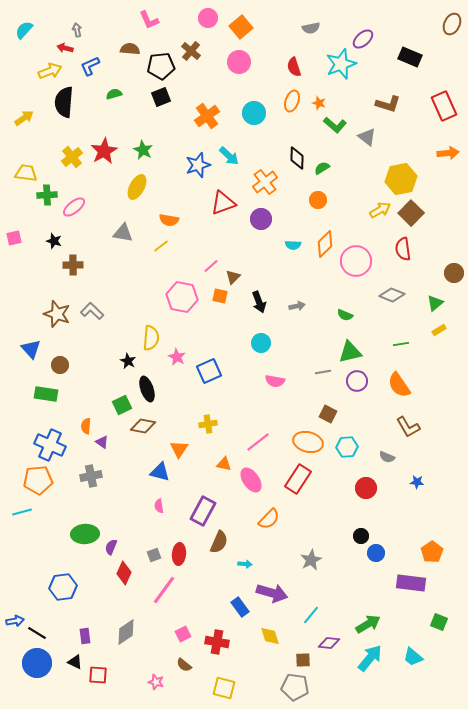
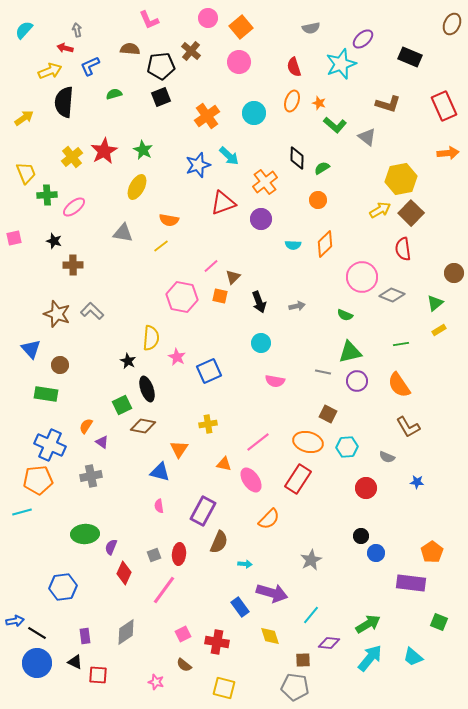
yellow trapezoid at (26, 173): rotated 60 degrees clockwise
pink circle at (356, 261): moved 6 px right, 16 px down
gray line at (323, 372): rotated 21 degrees clockwise
orange semicircle at (86, 426): rotated 28 degrees clockwise
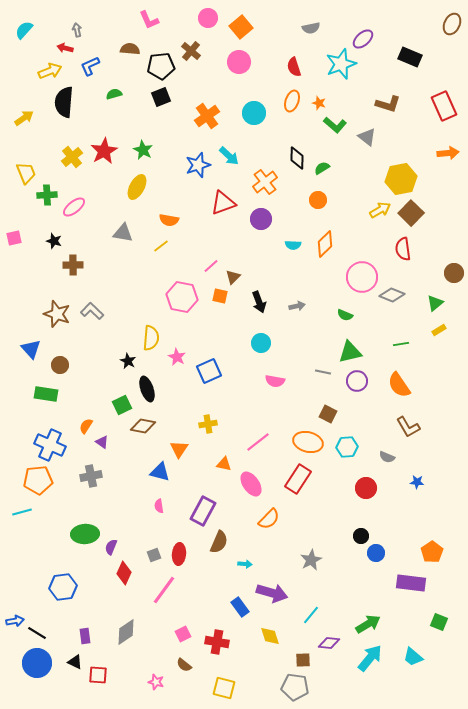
pink ellipse at (251, 480): moved 4 px down
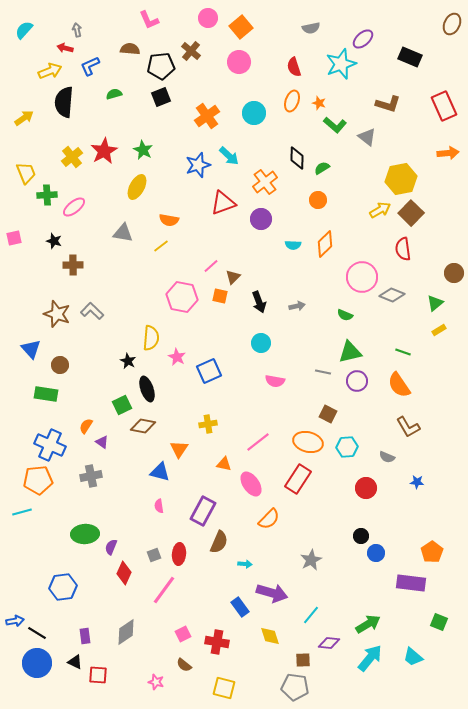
green line at (401, 344): moved 2 px right, 8 px down; rotated 28 degrees clockwise
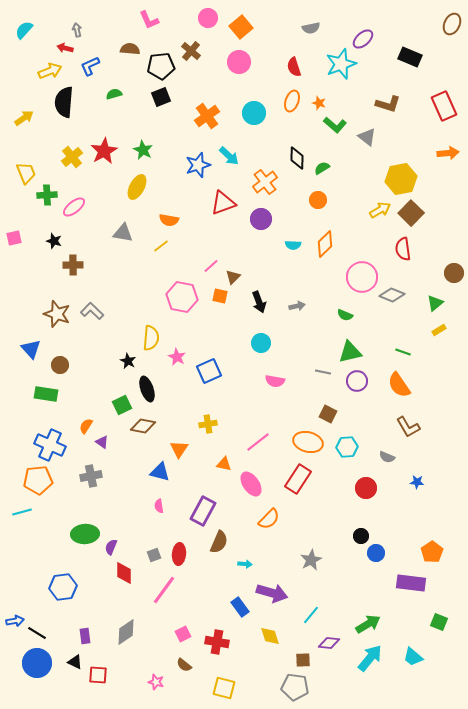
red diamond at (124, 573): rotated 25 degrees counterclockwise
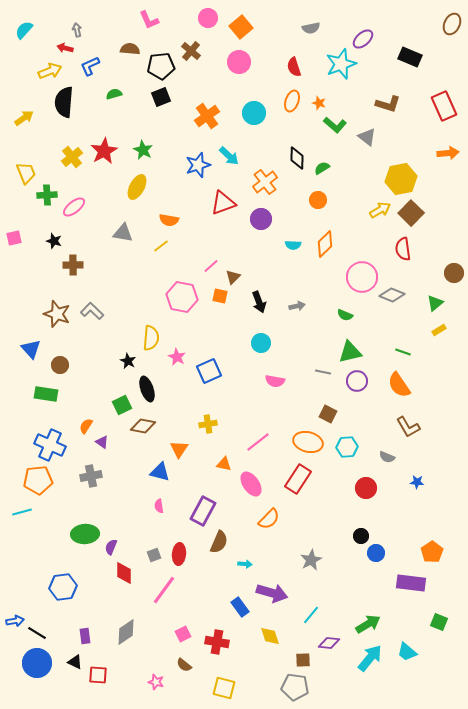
cyan trapezoid at (413, 657): moved 6 px left, 5 px up
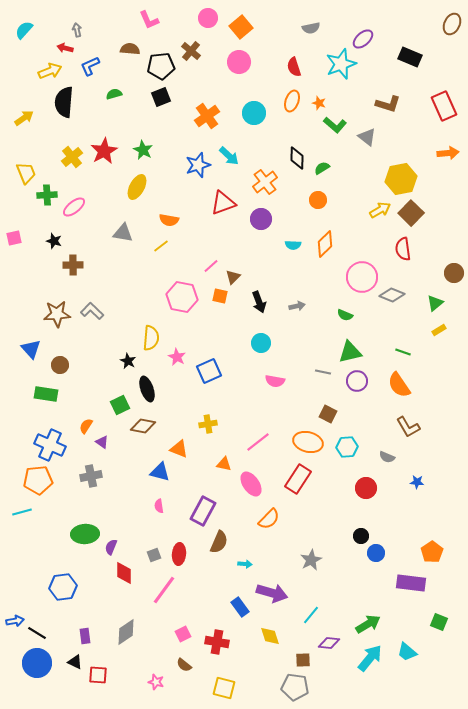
brown star at (57, 314): rotated 24 degrees counterclockwise
green square at (122, 405): moved 2 px left
orange triangle at (179, 449): rotated 42 degrees counterclockwise
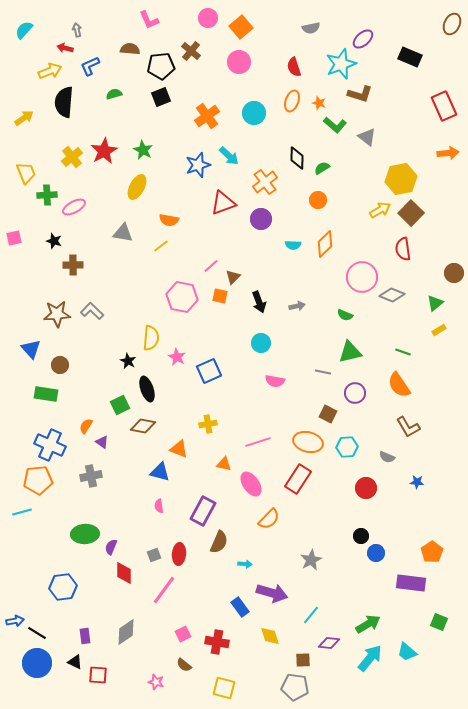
brown L-shape at (388, 104): moved 28 px left, 10 px up
pink ellipse at (74, 207): rotated 10 degrees clockwise
purple circle at (357, 381): moved 2 px left, 12 px down
pink line at (258, 442): rotated 20 degrees clockwise
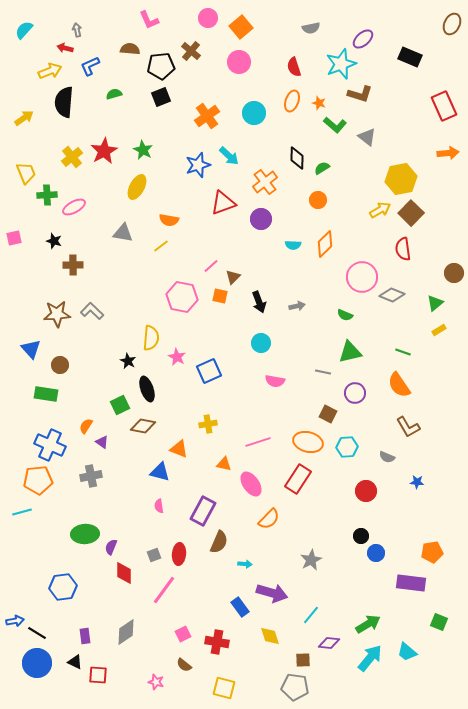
red circle at (366, 488): moved 3 px down
orange pentagon at (432, 552): rotated 25 degrees clockwise
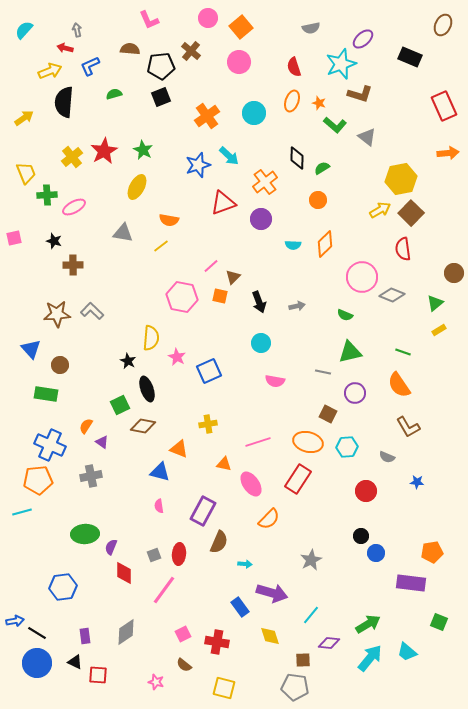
brown ellipse at (452, 24): moved 9 px left, 1 px down
